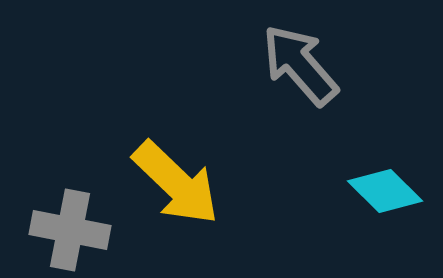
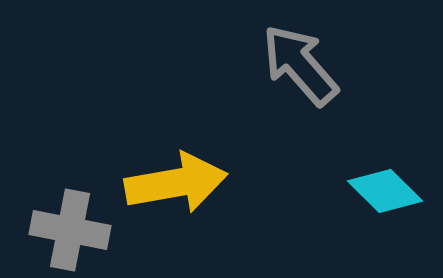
yellow arrow: rotated 54 degrees counterclockwise
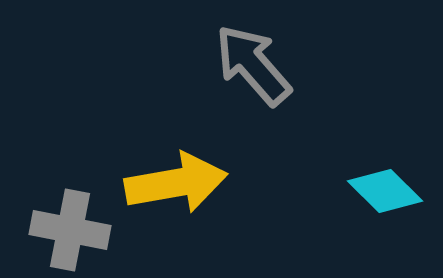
gray arrow: moved 47 px left
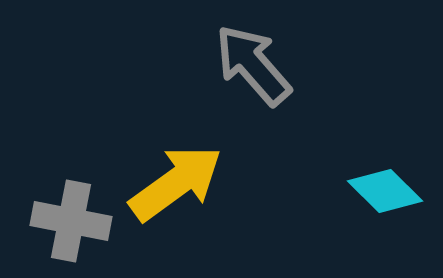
yellow arrow: rotated 26 degrees counterclockwise
gray cross: moved 1 px right, 9 px up
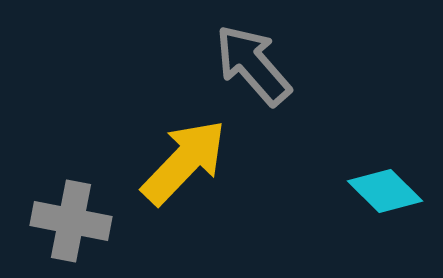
yellow arrow: moved 8 px right, 21 px up; rotated 10 degrees counterclockwise
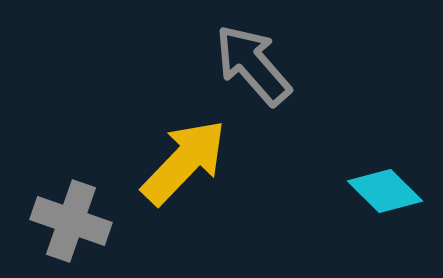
gray cross: rotated 8 degrees clockwise
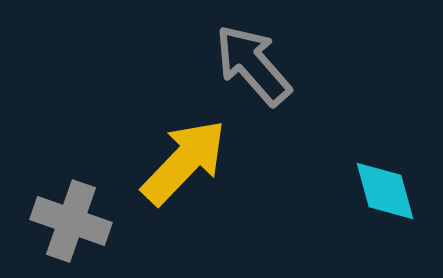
cyan diamond: rotated 30 degrees clockwise
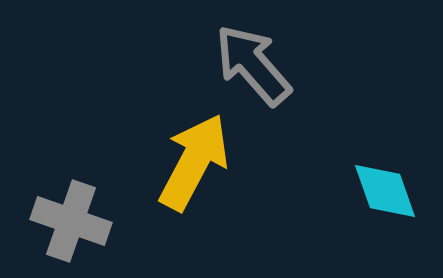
yellow arrow: moved 10 px right; rotated 16 degrees counterclockwise
cyan diamond: rotated 4 degrees counterclockwise
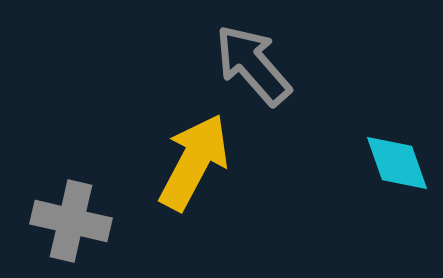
cyan diamond: moved 12 px right, 28 px up
gray cross: rotated 6 degrees counterclockwise
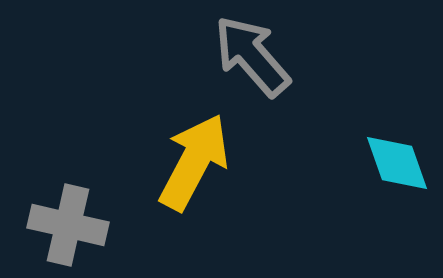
gray arrow: moved 1 px left, 9 px up
gray cross: moved 3 px left, 4 px down
